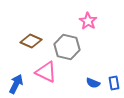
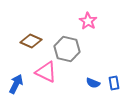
gray hexagon: moved 2 px down
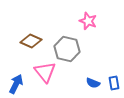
pink star: rotated 12 degrees counterclockwise
pink triangle: moved 1 px left; rotated 25 degrees clockwise
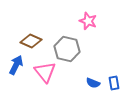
blue arrow: moved 19 px up
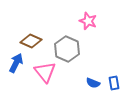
gray hexagon: rotated 10 degrees clockwise
blue arrow: moved 2 px up
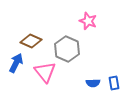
blue semicircle: rotated 24 degrees counterclockwise
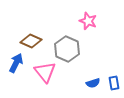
blue semicircle: rotated 16 degrees counterclockwise
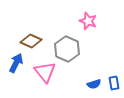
blue semicircle: moved 1 px right, 1 px down
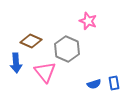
blue arrow: rotated 150 degrees clockwise
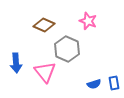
brown diamond: moved 13 px right, 16 px up
